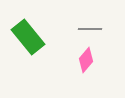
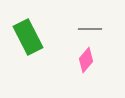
green rectangle: rotated 12 degrees clockwise
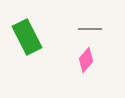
green rectangle: moved 1 px left
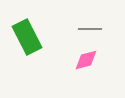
pink diamond: rotated 35 degrees clockwise
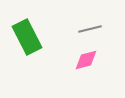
gray line: rotated 15 degrees counterclockwise
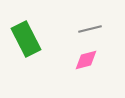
green rectangle: moved 1 px left, 2 px down
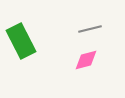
green rectangle: moved 5 px left, 2 px down
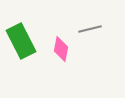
pink diamond: moved 25 px left, 11 px up; rotated 65 degrees counterclockwise
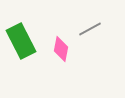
gray line: rotated 15 degrees counterclockwise
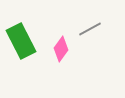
pink diamond: rotated 25 degrees clockwise
